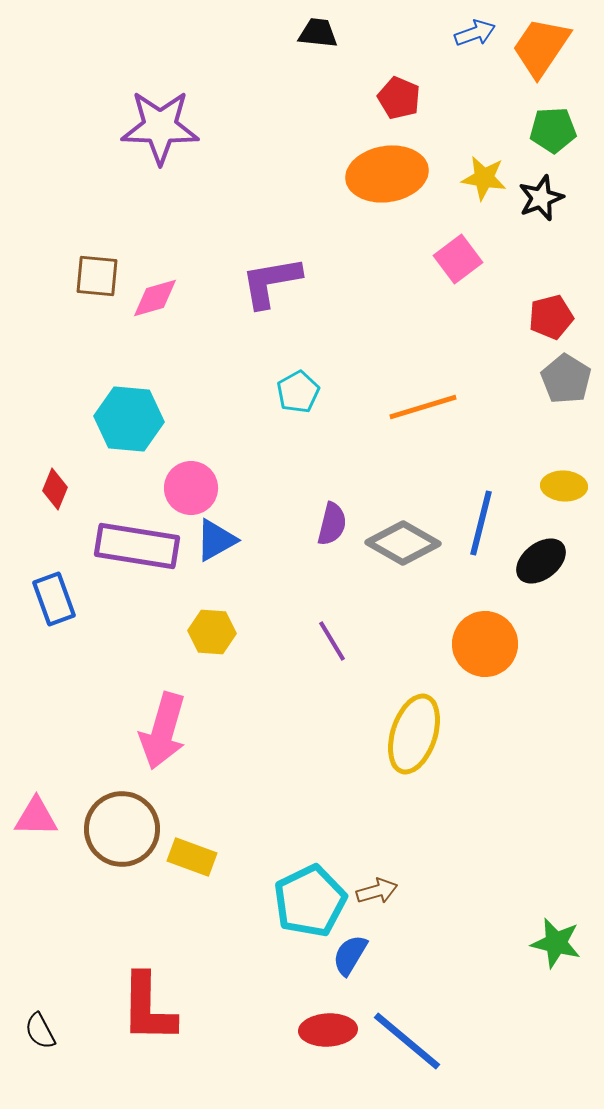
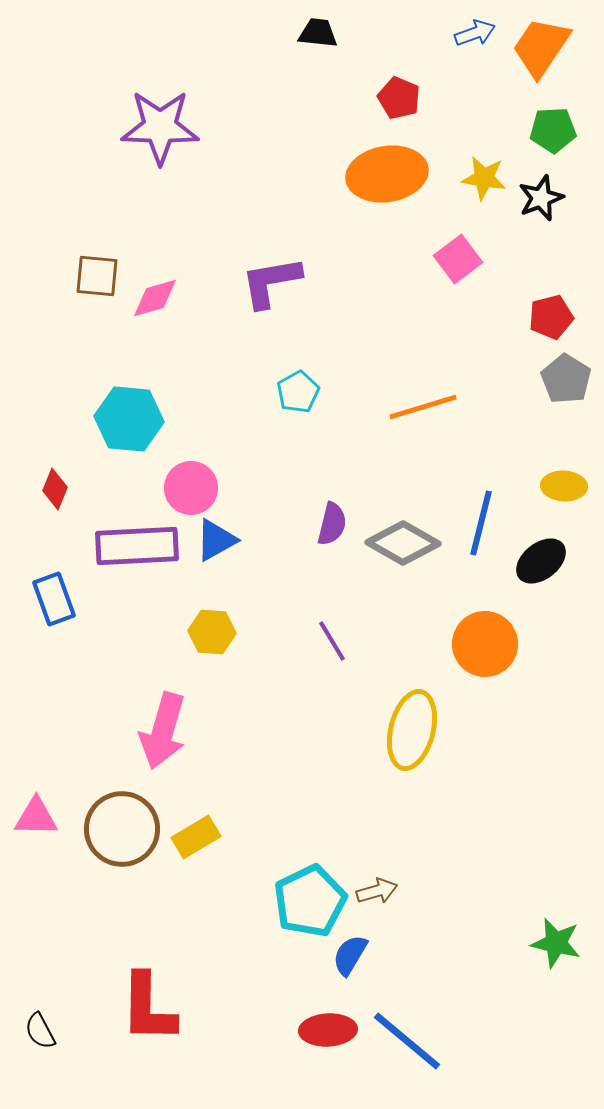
purple rectangle at (137, 546): rotated 12 degrees counterclockwise
yellow ellipse at (414, 734): moved 2 px left, 4 px up; rotated 4 degrees counterclockwise
yellow rectangle at (192, 857): moved 4 px right, 20 px up; rotated 51 degrees counterclockwise
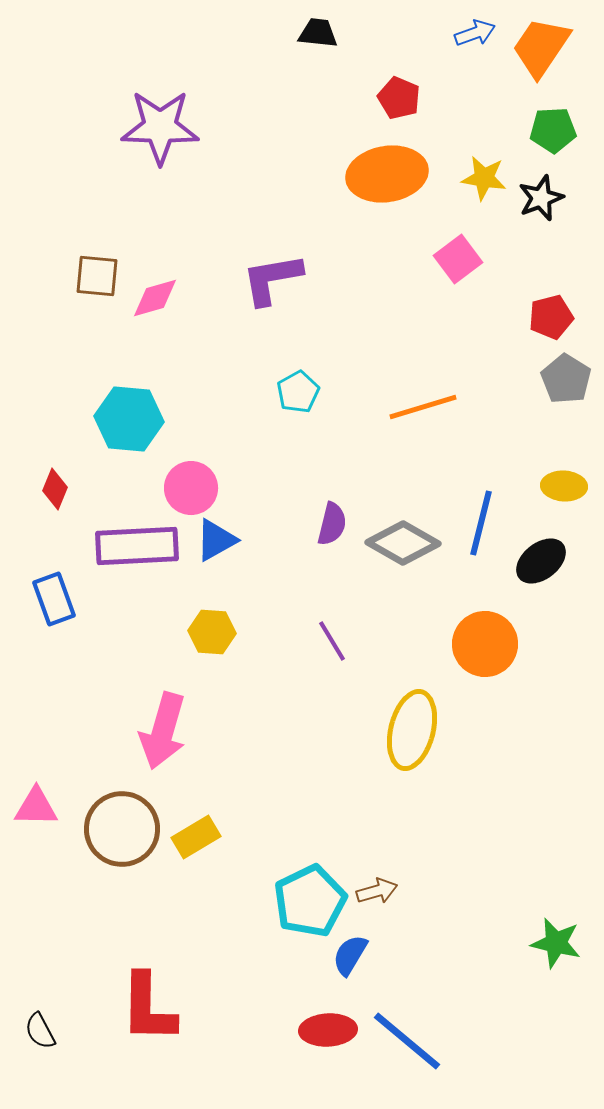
purple L-shape at (271, 282): moved 1 px right, 3 px up
pink triangle at (36, 817): moved 10 px up
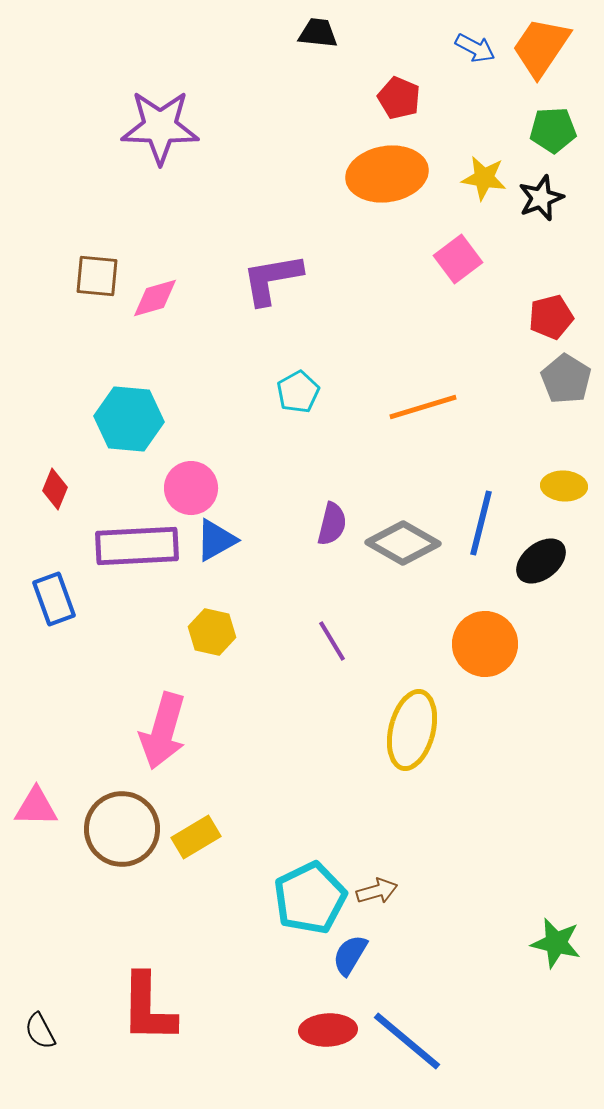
blue arrow at (475, 33): moved 15 px down; rotated 48 degrees clockwise
yellow hexagon at (212, 632): rotated 9 degrees clockwise
cyan pentagon at (310, 901): moved 3 px up
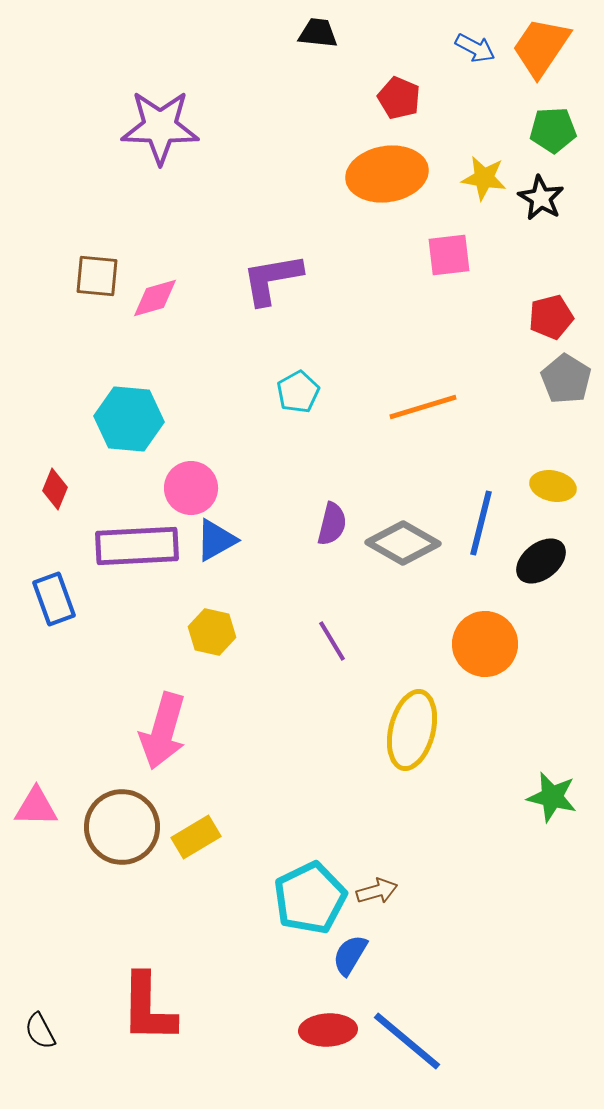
black star at (541, 198): rotated 21 degrees counterclockwise
pink square at (458, 259): moved 9 px left, 4 px up; rotated 30 degrees clockwise
yellow ellipse at (564, 486): moved 11 px left; rotated 9 degrees clockwise
brown circle at (122, 829): moved 2 px up
green star at (556, 943): moved 4 px left, 146 px up
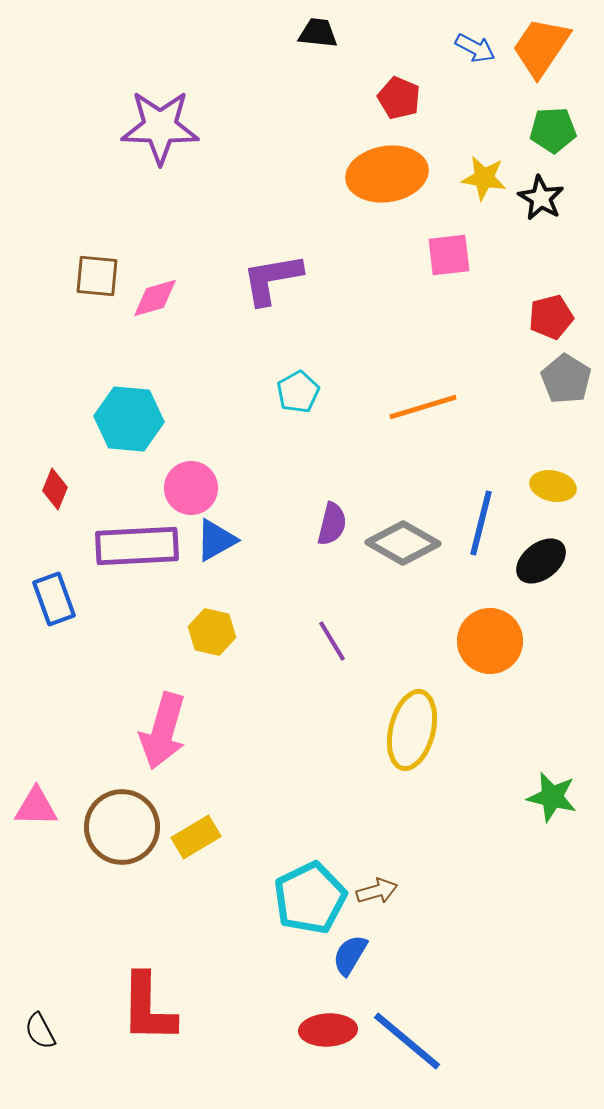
orange circle at (485, 644): moved 5 px right, 3 px up
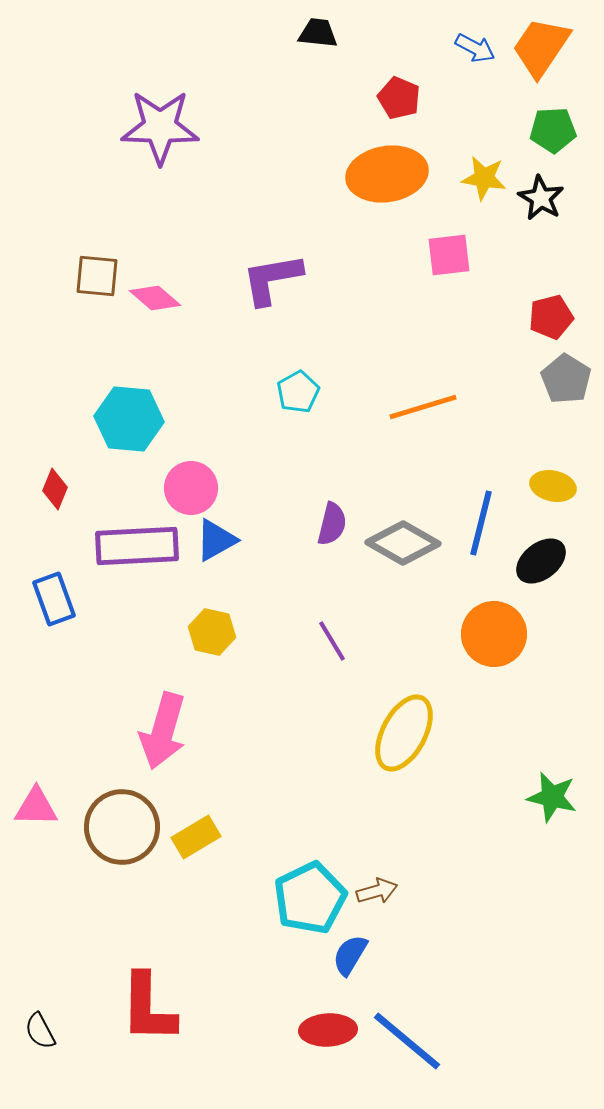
pink diamond at (155, 298): rotated 57 degrees clockwise
orange circle at (490, 641): moved 4 px right, 7 px up
yellow ellipse at (412, 730): moved 8 px left, 3 px down; rotated 14 degrees clockwise
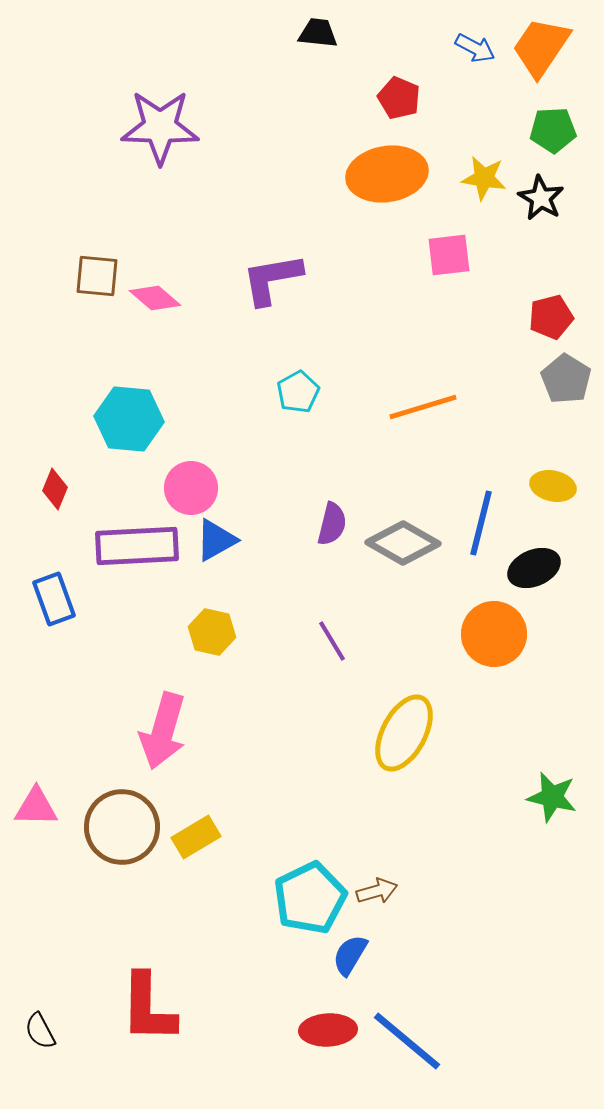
black ellipse at (541, 561): moved 7 px left, 7 px down; rotated 15 degrees clockwise
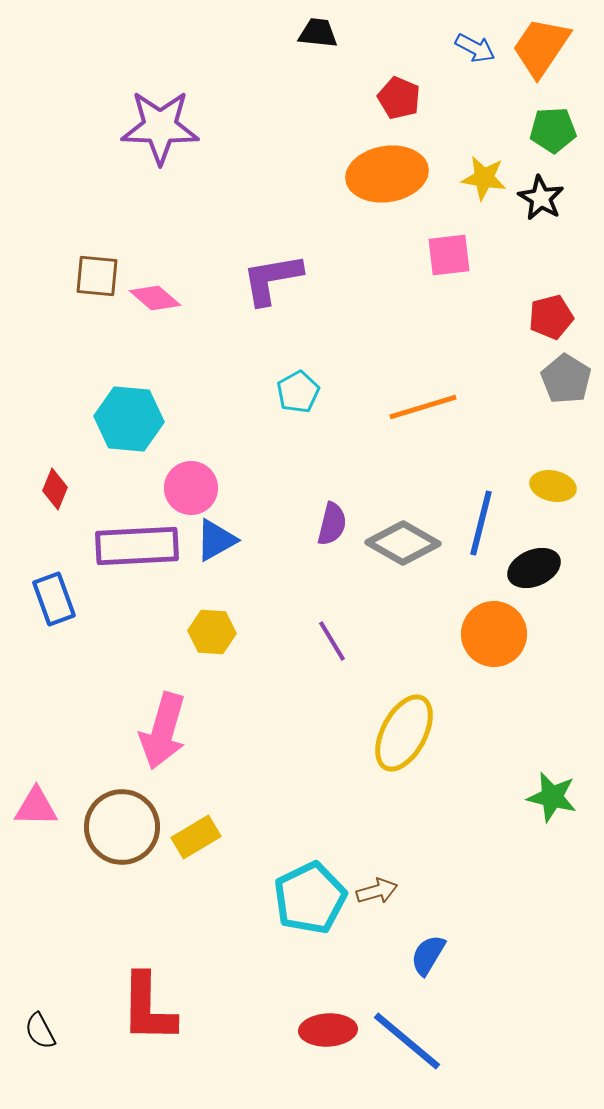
yellow hexagon at (212, 632): rotated 9 degrees counterclockwise
blue semicircle at (350, 955): moved 78 px right
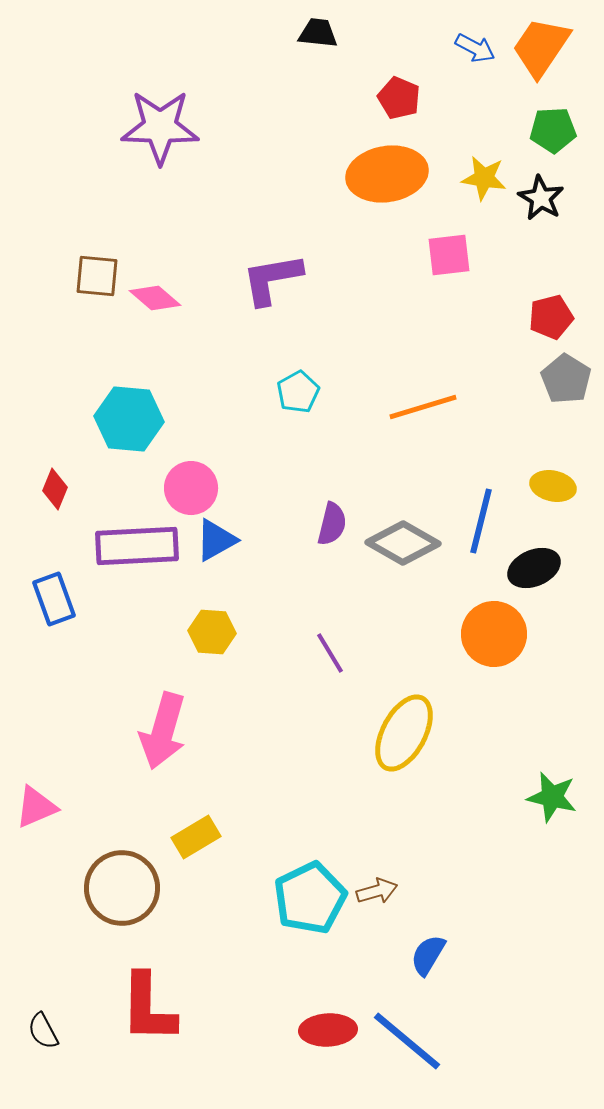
blue line at (481, 523): moved 2 px up
purple line at (332, 641): moved 2 px left, 12 px down
pink triangle at (36, 807): rotated 24 degrees counterclockwise
brown circle at (122, 827): moved 61 px down
black semicircle at (40, 1031): moved 3 px right
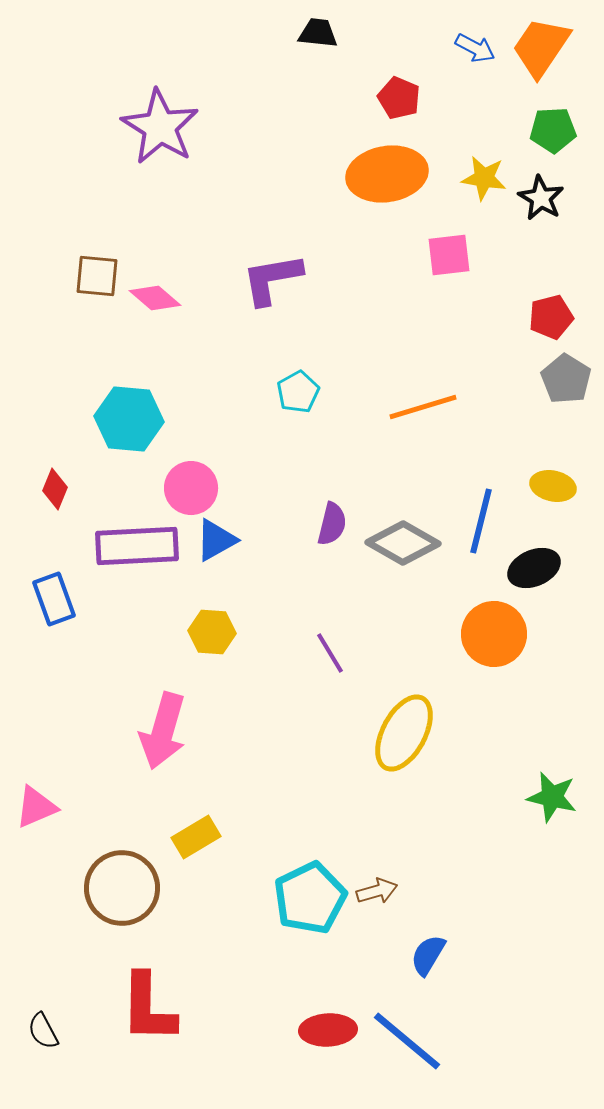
purple star at (160, 127): rotated 30 degrees clockwise
